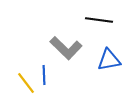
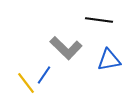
blue line: rotated 36 degrees clockwise
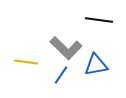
blue triangle: moved 13 px left, 5 px down
blue line: moved 17 px right
yellow line: moved 21 px up; rotated 45 degrees counterclockwise
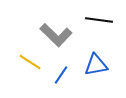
gray L-shape: moved 10 px left, 13 px up
yellow line: moved 4 px right; rotated 25 degrees clockwise
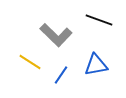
black line: rotated 12 degrees clockwise
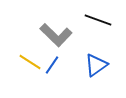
black line: moved 1 px left
blue triangle: rotated 25 degrees counterclockwise
blue line: moved 9 px left, 10 px up
